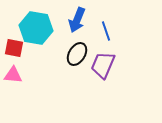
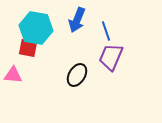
red square: moved 14 px right
black ellipse: moved 21 px down
purple trapezoid: moved 8 px right, 8 px up
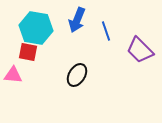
red square: moved 4 px down
purple trapezoid: moved 29 px right, 7 px up; rotated 68 degrees counterclockwise
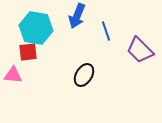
blue arrow: moved 4 px up
red square: rotated 18 degrees counterclockwise
black ellipse: moved 7 px right
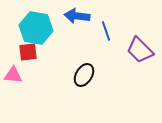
blue arrow: rotated 75 degrees clockwise
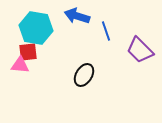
blue arrow: rotated 10 degrees clockwise
pink triangle: moved 7 px right, 10 px up
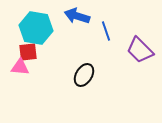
pink triangle: moved 2 px down
